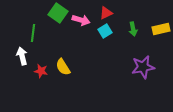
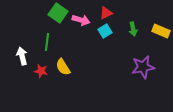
yellow rectangle: moved 2 px down; rotated 36 degrees clockwise
green line: moved 14 px right, 9 px down
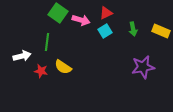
white arrow: rotated 90 degrees clockwise
yellow semicircle: rotated 24 degrees counterclockwise
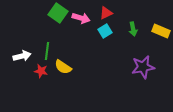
pink arrow: moved 2 px up
green line: moved 9 px down
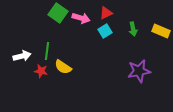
purple star: moved 4 px left, 4 px down
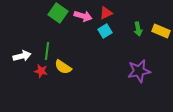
pink arrow: moved 2 px right, 2 px up
green arrow: moved 5 px right
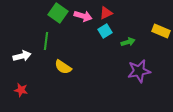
green arrow: moved 10 px left, 13 px down; rotated 96 degrees counterclockwise
green line: moved 1 px left, 10 px up
red star: moved 20 px left, 19 px down
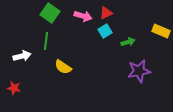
green square: moved 8 px left
red star: moved 7 px left, 2 px up
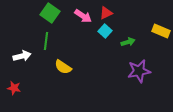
pink arrow: rotated 18 degrees clockwise
cyan square: rotated 16 degrees counterclockwise
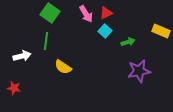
pink arrow: moved 3 px right, 2 px up; rotated 24 degrees clockwise
